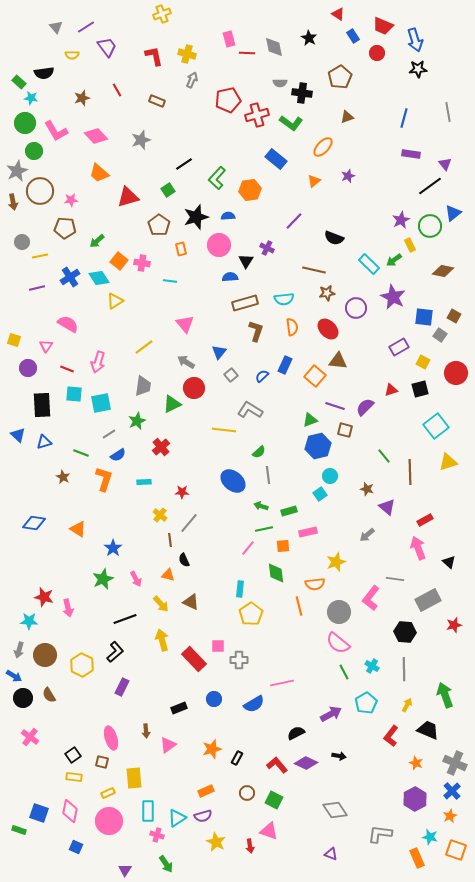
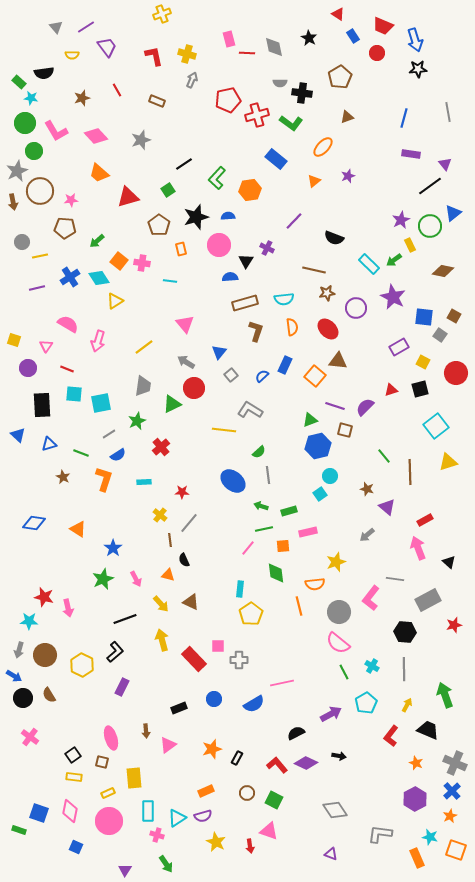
pink arrow at (98, 362): moved 21 px up
blue triangle at (44, 442): moved 5 px right, 2 px down
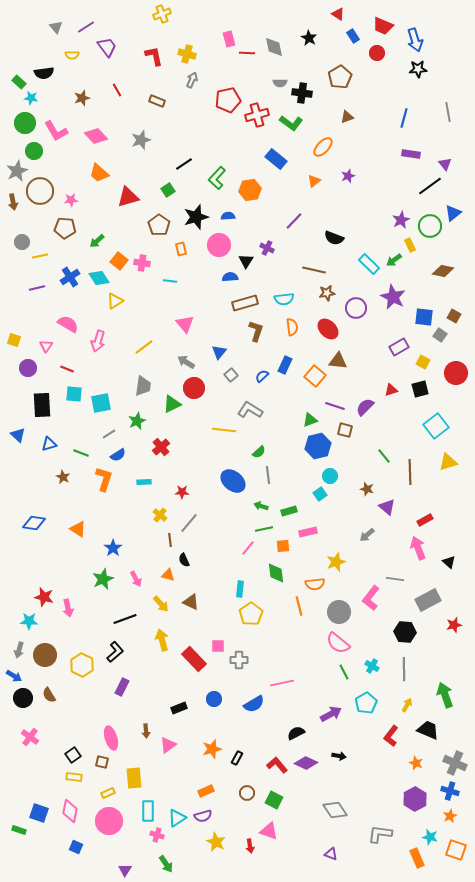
blue cross at (452, 791): moved 2 px left; rotated 30 degrees counterclockwise
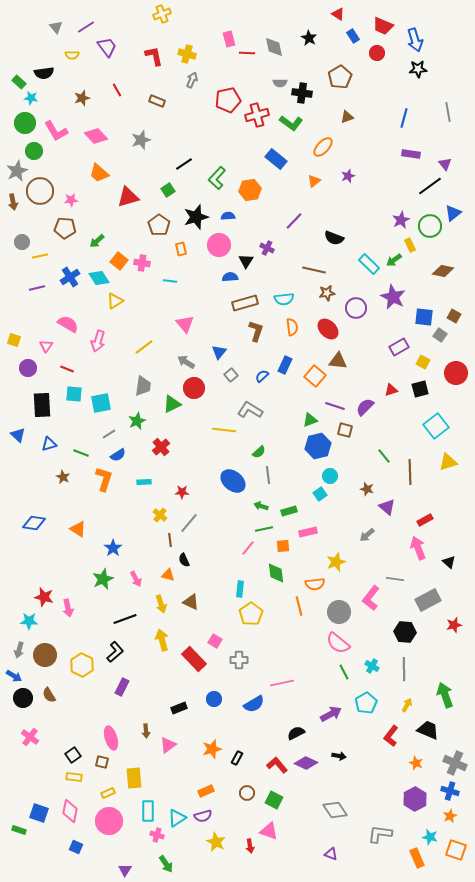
yellow arrow at (161, 604): rotated 24 degrees clockwise
pink square at (218, 646): moved 3 px left, 5 px up; rotated 32 degrees clockwise
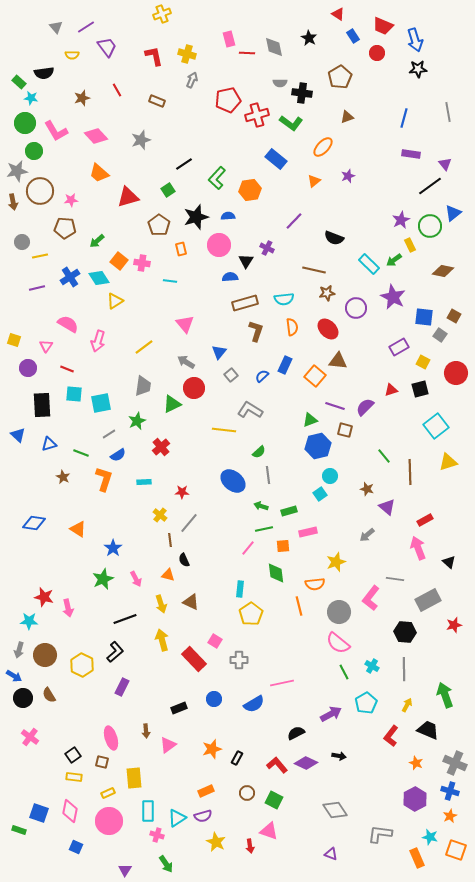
gray star at (17, 171): rotated 15 degrees clockwise
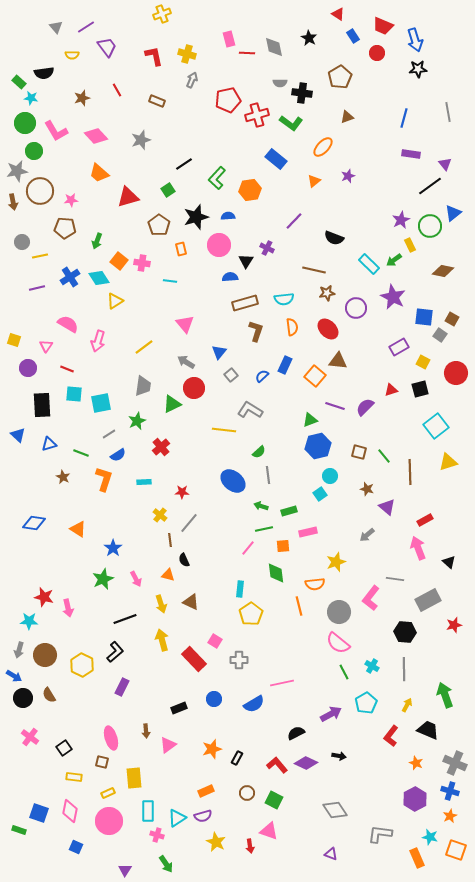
green arrow at (97, 241): rotated 28 degrees counterclockwise
brown square at (454, 316): moved 2 px left, 3 px down
brown square at (345, 430): moved 14 px right, 22 px down
black square at (73, 755): moved 9 px left, 7 px up
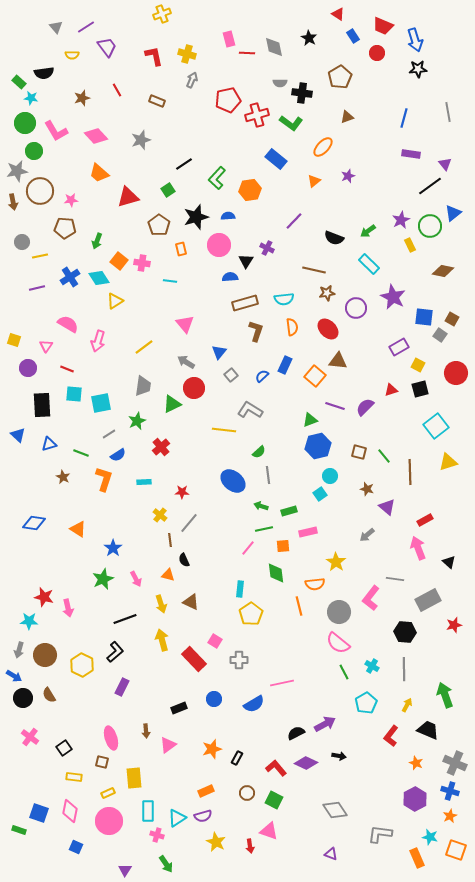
green arrow at (394, 260): moved 26 px left, 29 px up
yellow square at (423, 362): moved 5 px left, 3 px down
yellow star at (336, 562): rotated 18 degrees counterclockwise
purple arrow at (331, 714): moved 6 px left, 10 px down
red L-shape at (277, 765): moved 1 px left, 3 px down
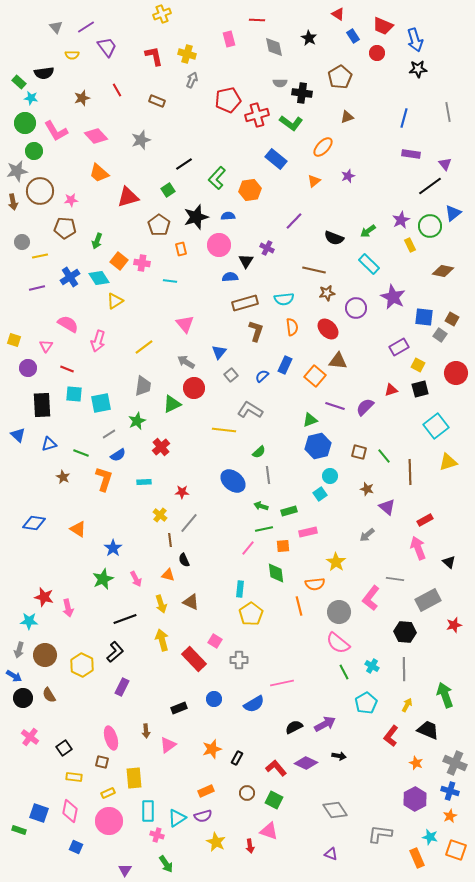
red line at (247, 53): moved 10 px right, 33 px up
black semicircle at (296, 733): moved 2 px left, 6 px up
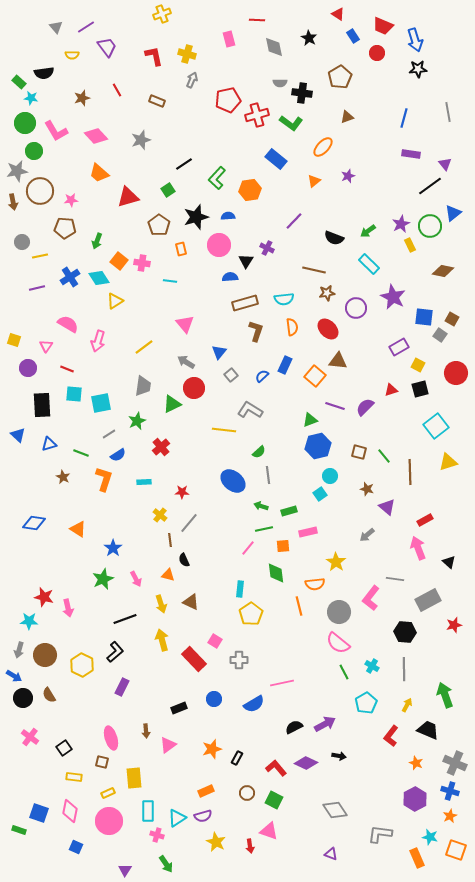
purple star at (401, 220): moved 4 px down
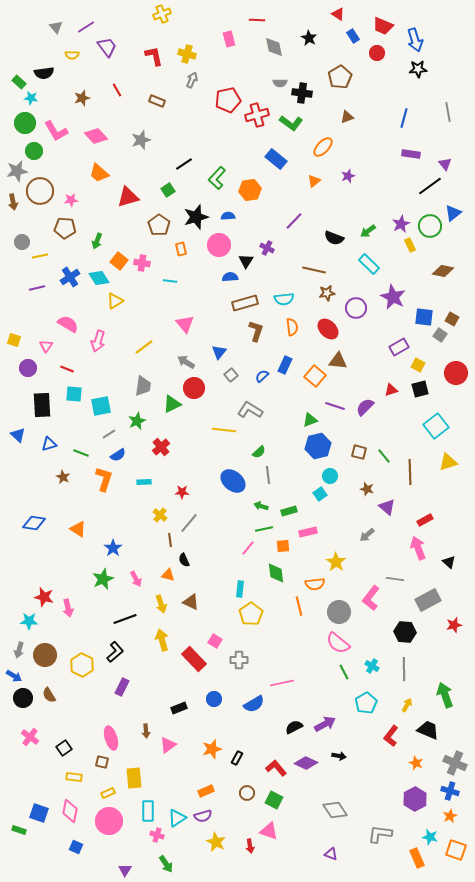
cyan square at (101, 403): moved 3 px down
